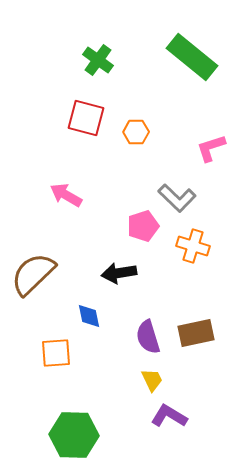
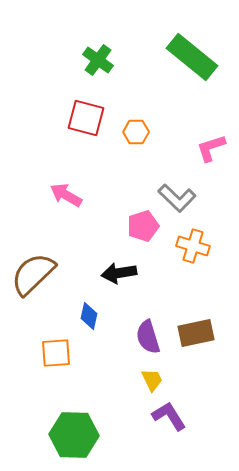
blue diamond: rotated 24 degrees clockwise
purple L-shape: rotated 27 degrees clockwise
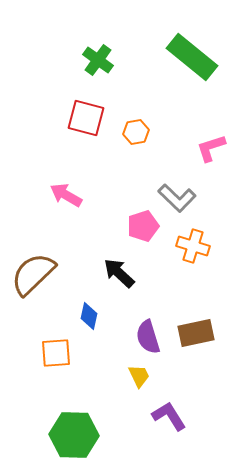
orange hexagon: rotated 10 degrees counterclockwise
black arrow: rotated 52 degrees clockwise
yellow trapezoid: moved 13 px left, 4 px up
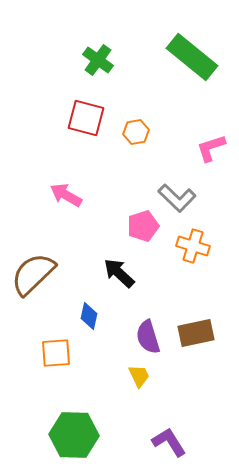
purple L-shape: moved 26 px down
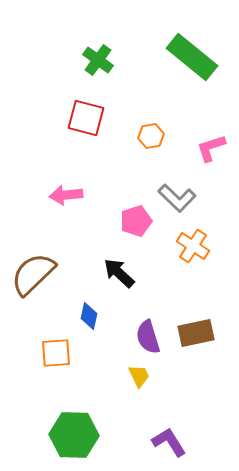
orange hexagon: moved 15 px right, 4 px down
pink arrow: rotated 36 degrees counterclockwise
pink pentagon: moved 7 px left, 5 px up
orange cross: rotated 16 degrees clockwise
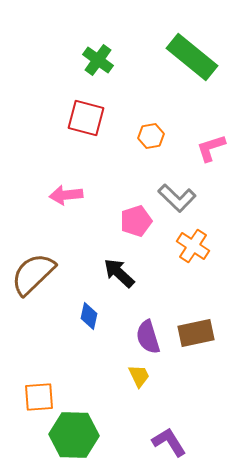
orange square: moved 17 px left, 44 px down
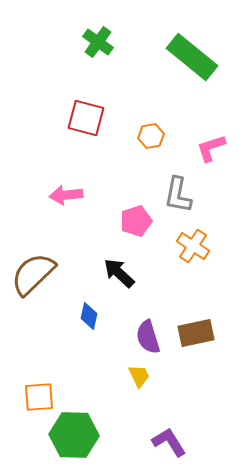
green cross: moved 18 px up
gray L-shape: moved 1 px right, 3 px up; rotated 57 degrees clockwise
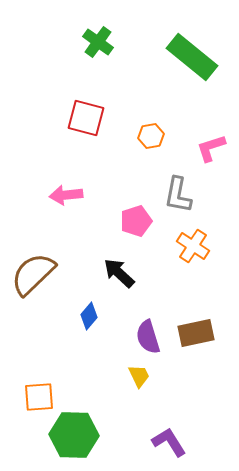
blue diamond: rotated 28 degrees clockwise
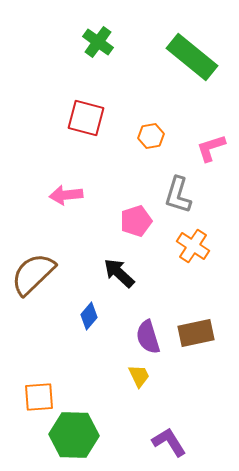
gray L-shape: rotated 6 degrees clockwise
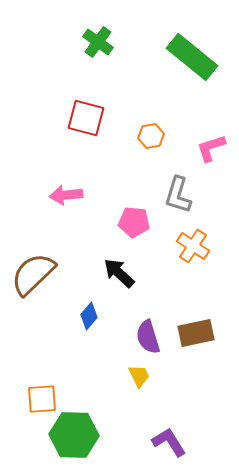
pink pentagon: moved 2 px left, 1 px down; rotated 24 degrees clockwise
orange square: moved 3 px right, 2 px down
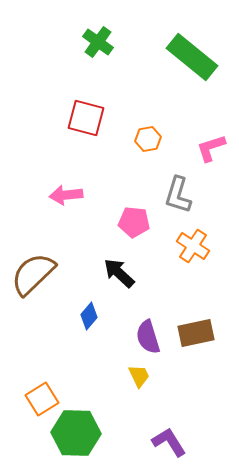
orange hexagon: moved 3 px left, 3 px down
orange square: rotated 28 degrees counterclockwise
green hexagon: moved 2 px right, 2 px up
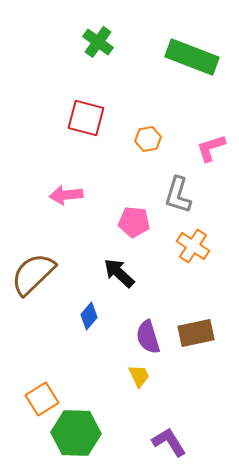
green rectangle: rotated 18 degrees counterclockwise
